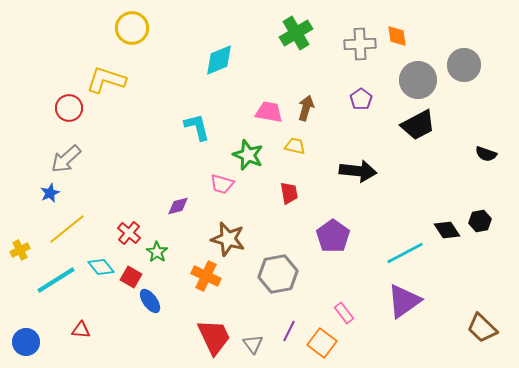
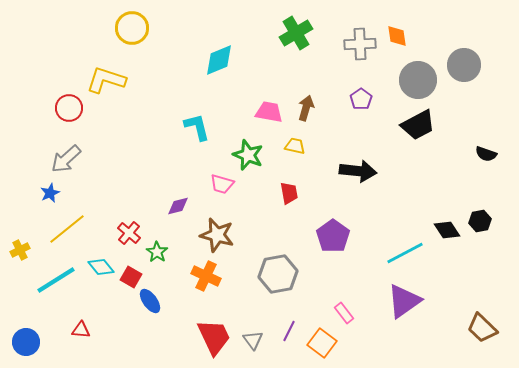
brown star at (228, 239): moved 11 px left, 4 px up
gray triangle at (253, 344): moved 4 px up
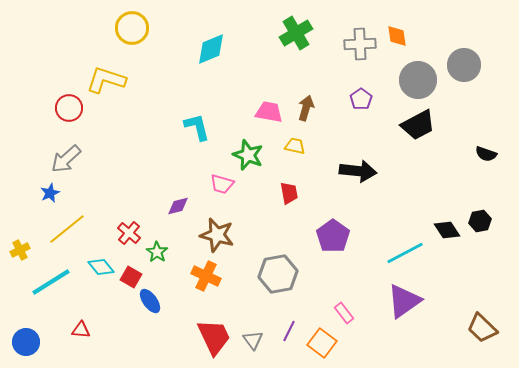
cyan diamond at (219, 60): moved 8 px left, 11 px up
cyan line at (56, 280): moved 5 px left, 2 px down
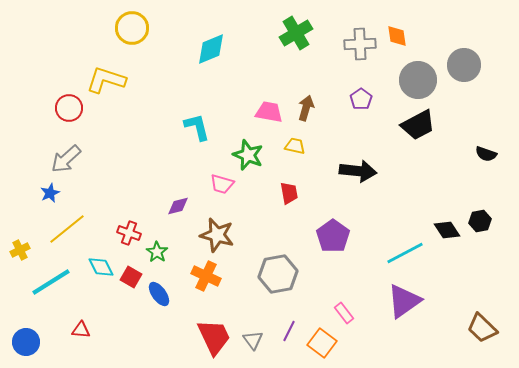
red cross at (129, 233): rotated 20 degrees counterclockwise
cyan diamond at (101, 267): rotated 12 degrees clockwise
blue ellipse at (150, 301): moved 9 px right, 7 px up
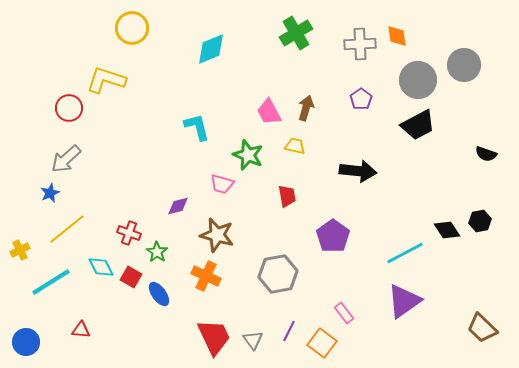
pink trapezoid at (269, 112): rotated 128 degrees counterclockwise
red trapezoid at (289, 193): moved 2 px left, 3 px down
